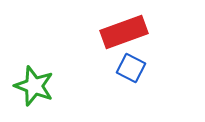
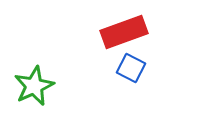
green star: rotated 27 degrees clockwise
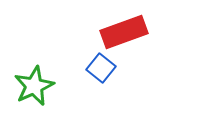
blue square: moved 30 px left; rotated 12 degrees clockwise
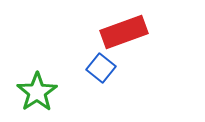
green star: moved 3 px right, 6 px down; rotated 9 degrees counterclockwise
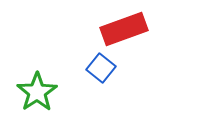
red rectangle: moved 3 px up
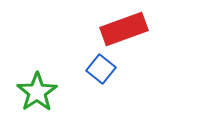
blue square: moved 1 px down
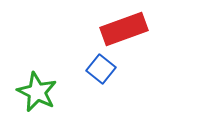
green star: rotated 12 degrees counterclockwise
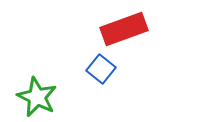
green star: moved 5 px down
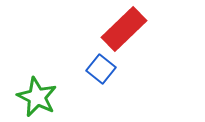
red rectangle: rotated 24 degrees counterclockwise
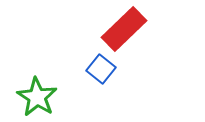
green star: rotated 6 degrees clockwise
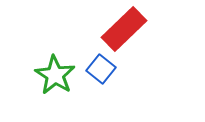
green star: moved 18 px right, 22 px up
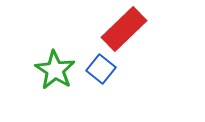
green star: moved 5 px up
